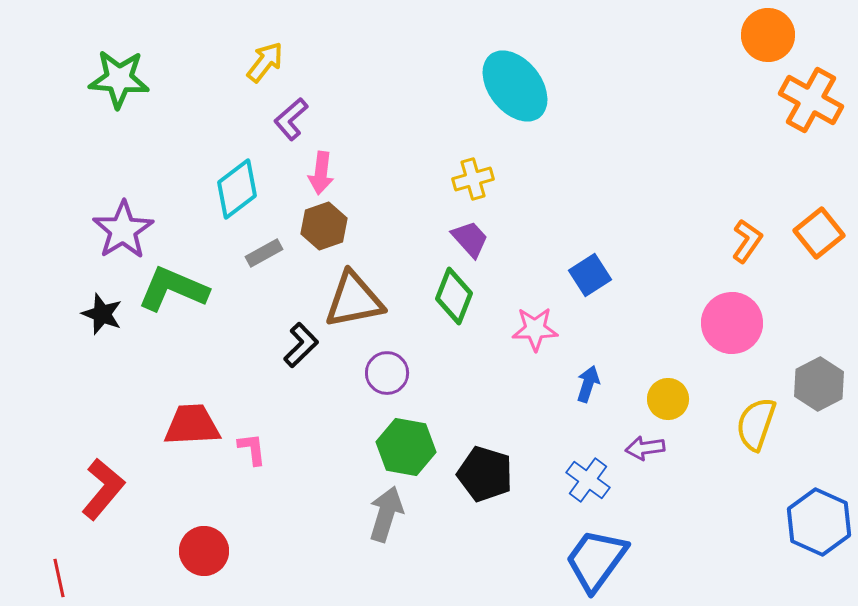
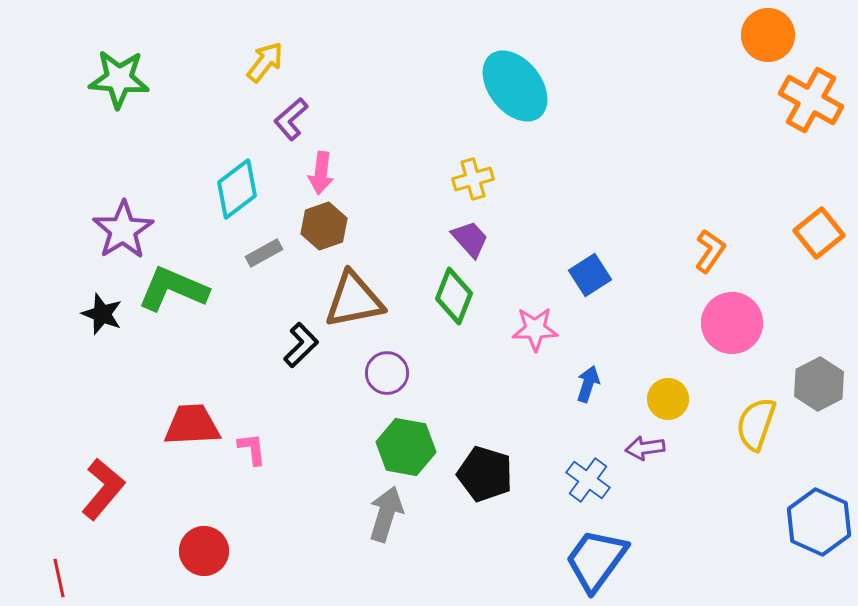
orange L-shape: moved 37 px left, 10 px down
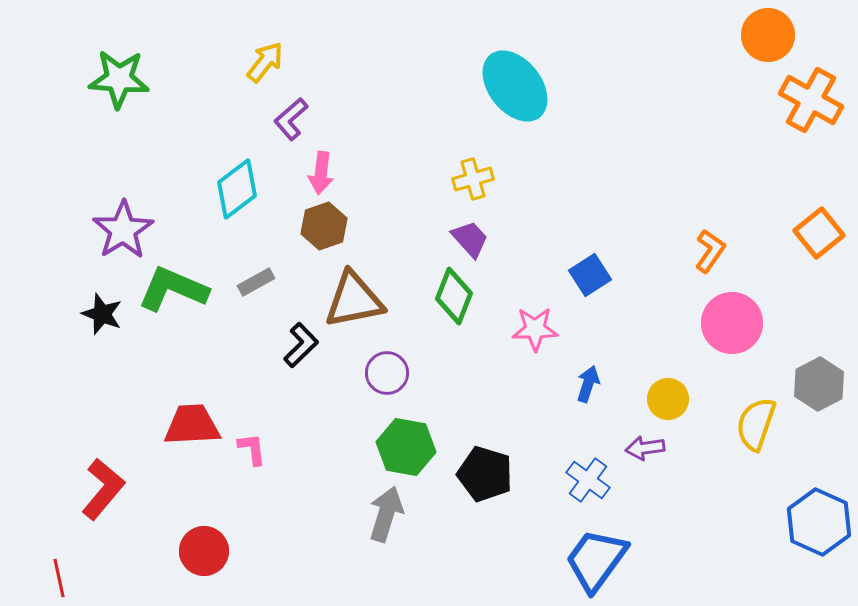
gray rectangle: moved 8 px left, 29 px down
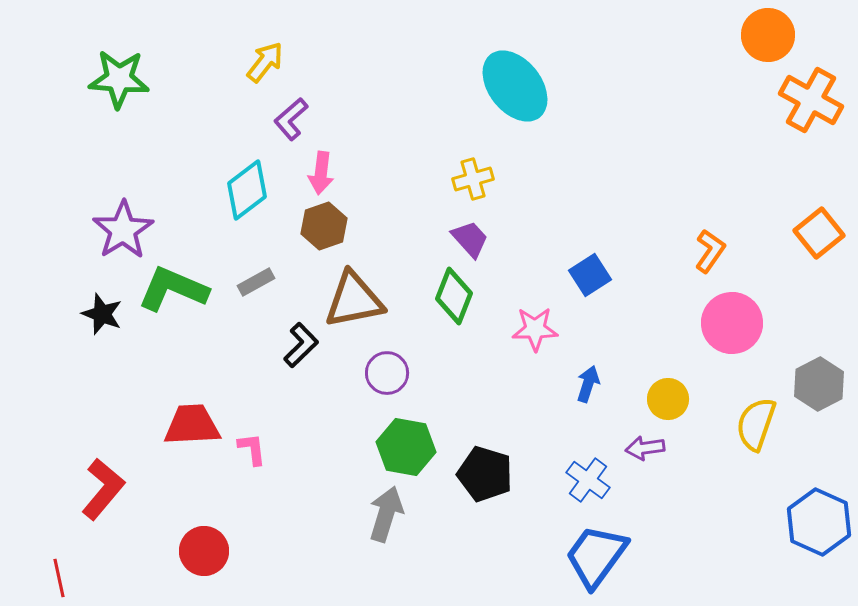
cyan diamond: moved 10 px right, 1 px down
blue trapezoid: moved 4 px up
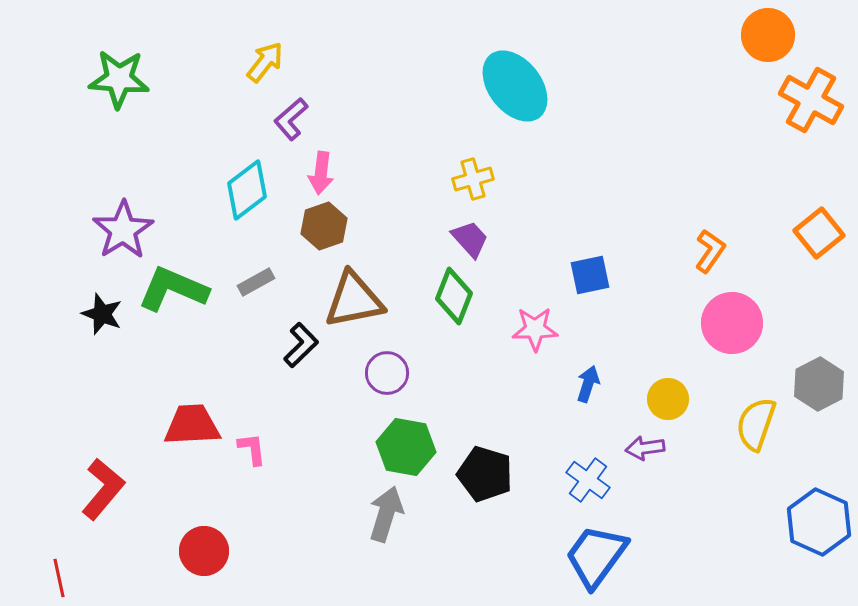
blue square: rotated 21 degrees clockwise
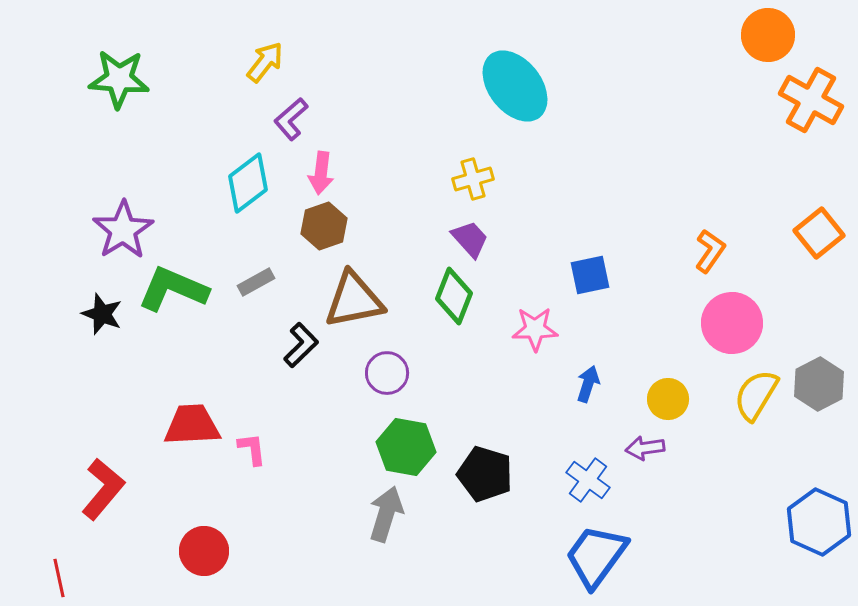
cyan diamond: moved 1 px right, 7 px up
yellow semicircle: moved 29 px up; rotated 12 degrees clockwise
